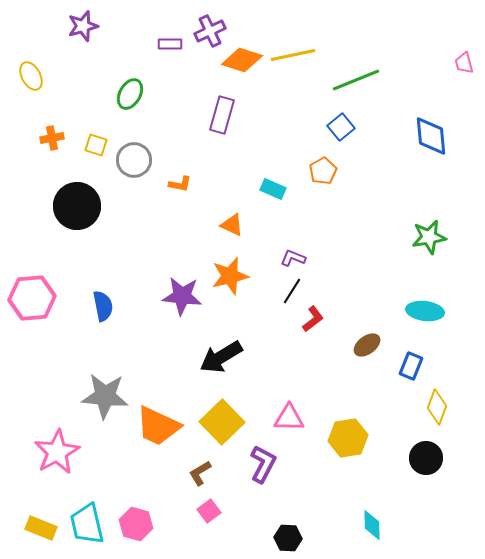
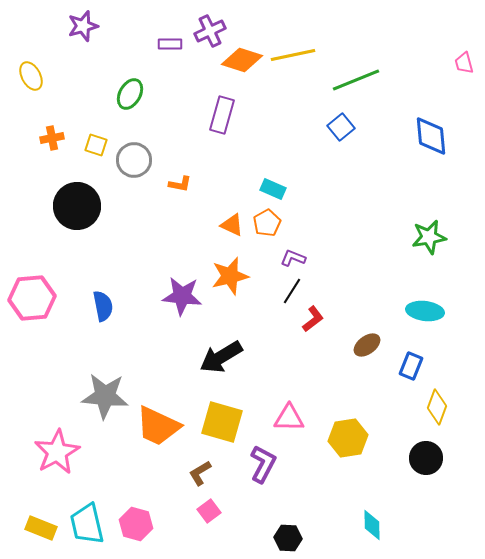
orange pentagon at (323, 171): moved 56 px left, 52 px down
yellow square at (222, 422): rotated 30 degrees counterclockwise
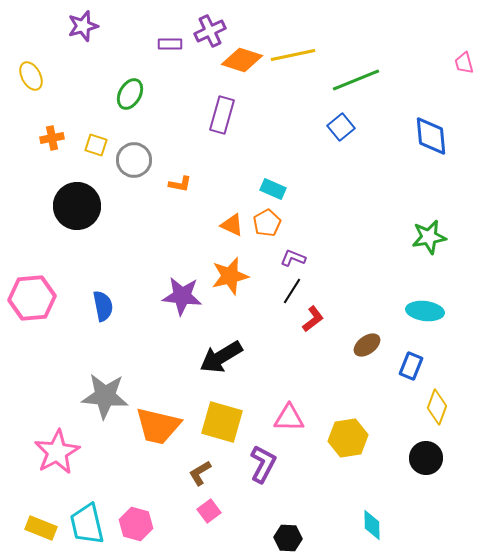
orange trapezoid at (158, 426): rotated 12 degrees counterclockwise
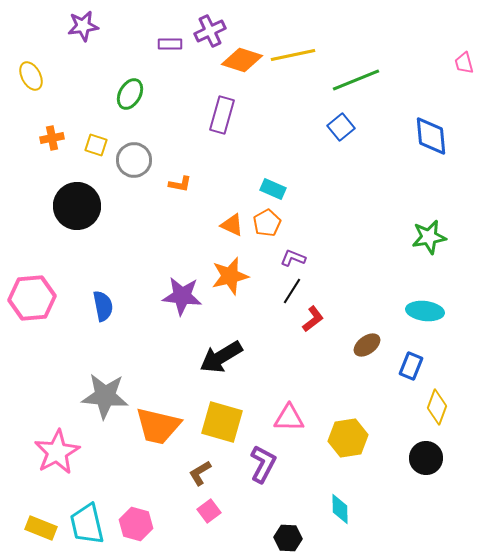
purple star at (83, 26): rotated 8 degrees clockwise
cyan diamond at (372, 525): moved 32 px left, 16 px up
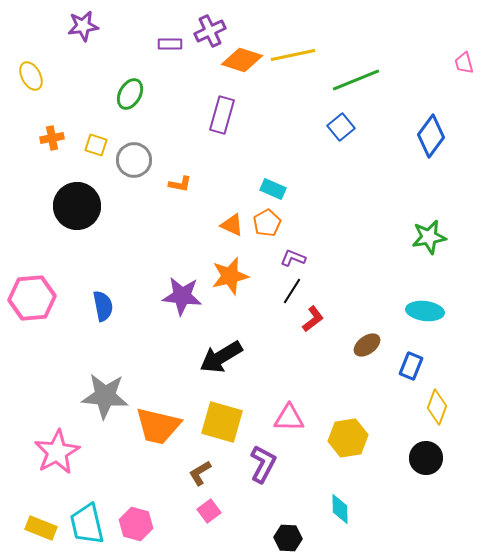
blue diamond at (431, 136): rotated 42 degrees clockwise
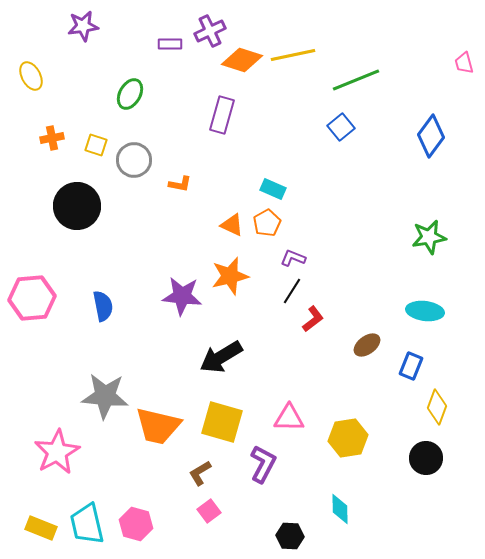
black hexagon at (288, 538): moved 2 px right, 2 px up
